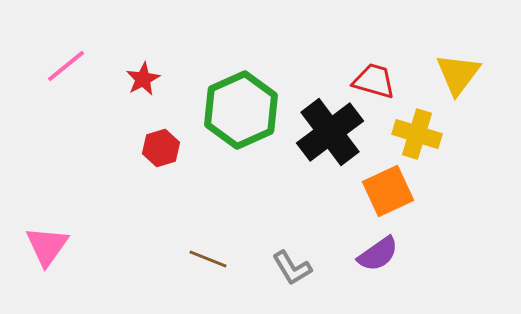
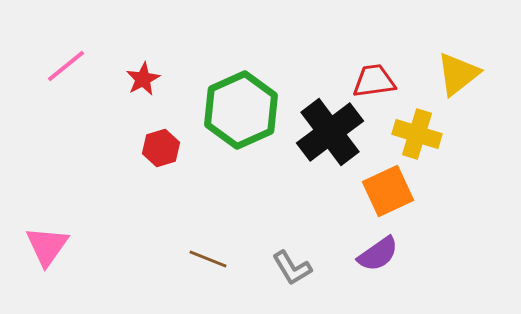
yellow triangle: rotated 15 degrees clockwise
red trapezoid: rotated 24 degrees counterclockwise
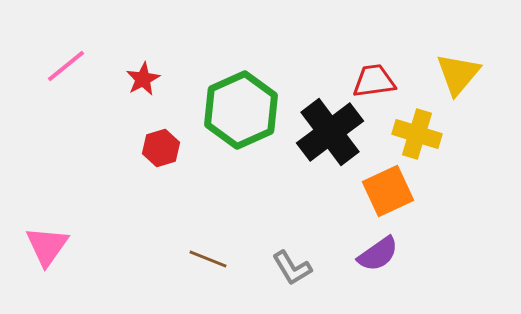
yellow triangle: rotated 12 degrees counterclockwise
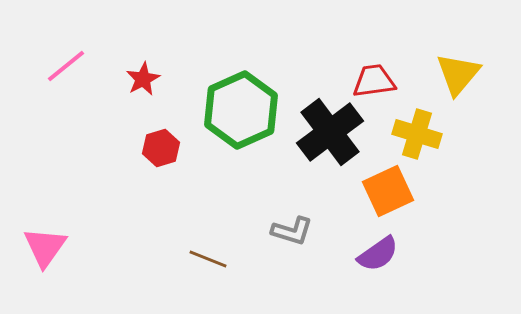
pink triangle: moved 2 px left, 1 px down
gray L-shape: moved 37 px up; rotated 42 degrees counterclockwise
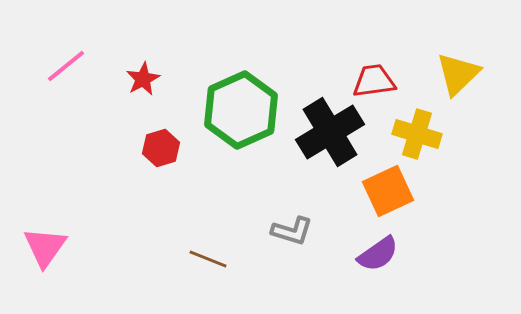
yellow triangle: rotated 6 degrees clockwise
black cross: rotated 6 degrees clockwise
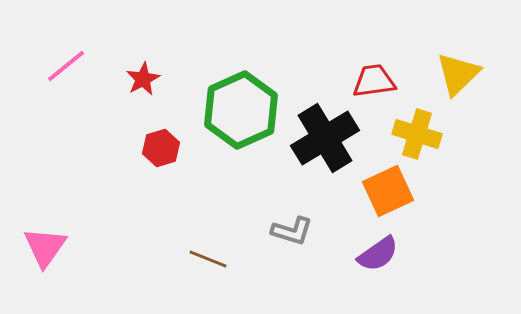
black cross: moved 5 px left, 6 px down
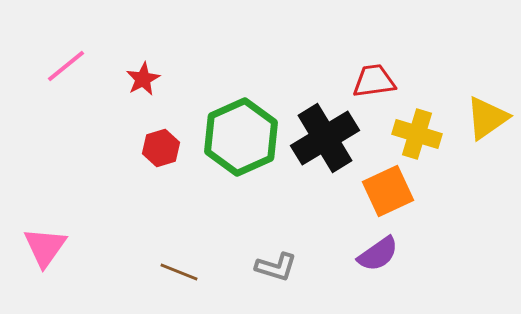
yellow triangle: moved 29 px right, 44 px down; rotated 9 degrees clockwise
green hexagon: moved 27 px down
gray L-shape: moved 16 px left, 36 px down
brown line: moved 29 px left, 13 px down
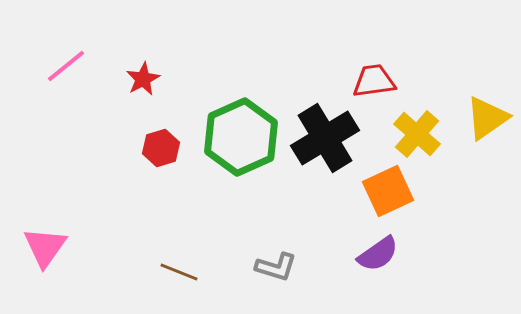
yellow cross: rotated 24 degrees clockwise
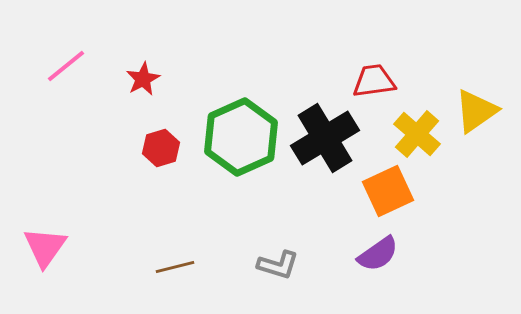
yellow triangle: moved 11 px left, 7 px up
gray L-shape: moved 2 px right, 2 px up
brown line: moved 4 px left, 5 px up; rotated 36 degrees counterclockwise
